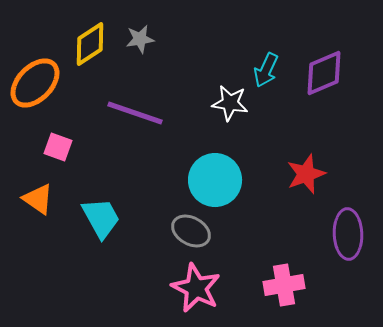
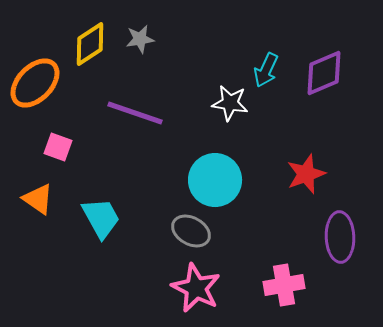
purple ellipse: moved 8 px left, 3 px down
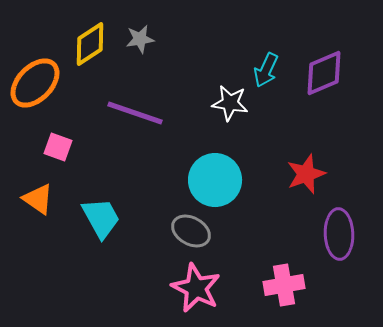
purple ellipse: moved 1 px left, 3 px up
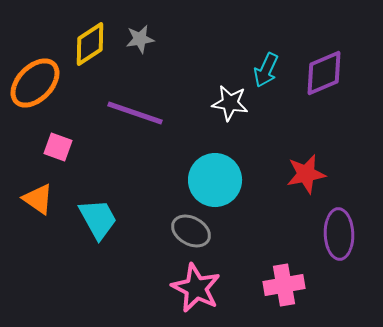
red star: rotated 9 degrees clockwise
cyan trapezoid: moved 3 px left, 1 px down
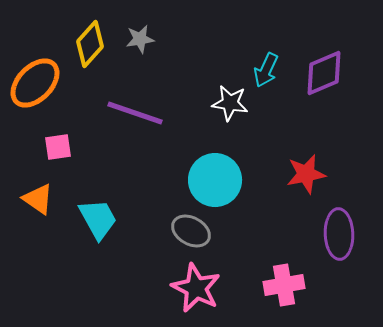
yellow diamond: rotated 15 degrees counterclockwise
pink square: rotated 28 degrees counterclockwise
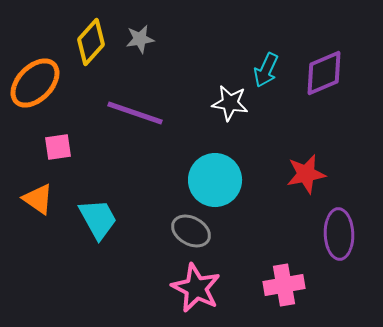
yellow diamond: moved 1 px right, 2 px up
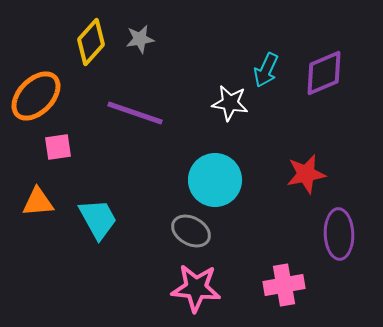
orange ellipse: moved 1 px right, 13 px down
orange triangle: moved 3 px down; rotated 40 degrees counterclockwise
pink star: rotated 21 degrees counterclockwise
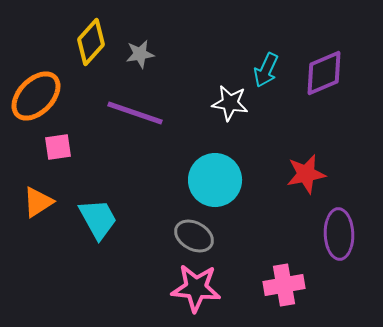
gray star: moved 15 px down
orange triangle: rotated 28 degrees counterclockwise
gray ellipse: moved 3 px right, 5 px down
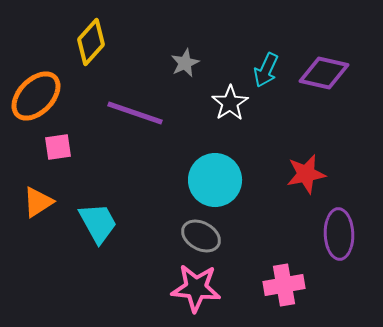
gray star: moved 45 px right, 9 px down; rotated 16 degrees counterclockwise
purple diamond: rotated 36 degrees clockwise
white star: rotated 30 degrees clockwise
cyan trapezoid: moved 4 px down
gray ellipse: moved 7 px right
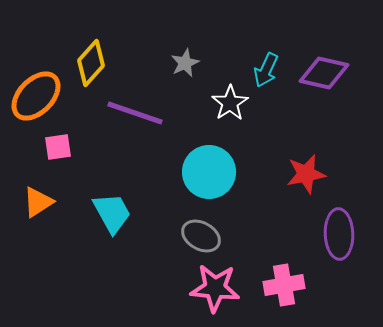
yellow diamond: moved 21 px down
cyan circle: moved 6 px left, 8 px up
cyan trapezoid: moved 14 px right, 10 px up
pink star: moved 19 px right
